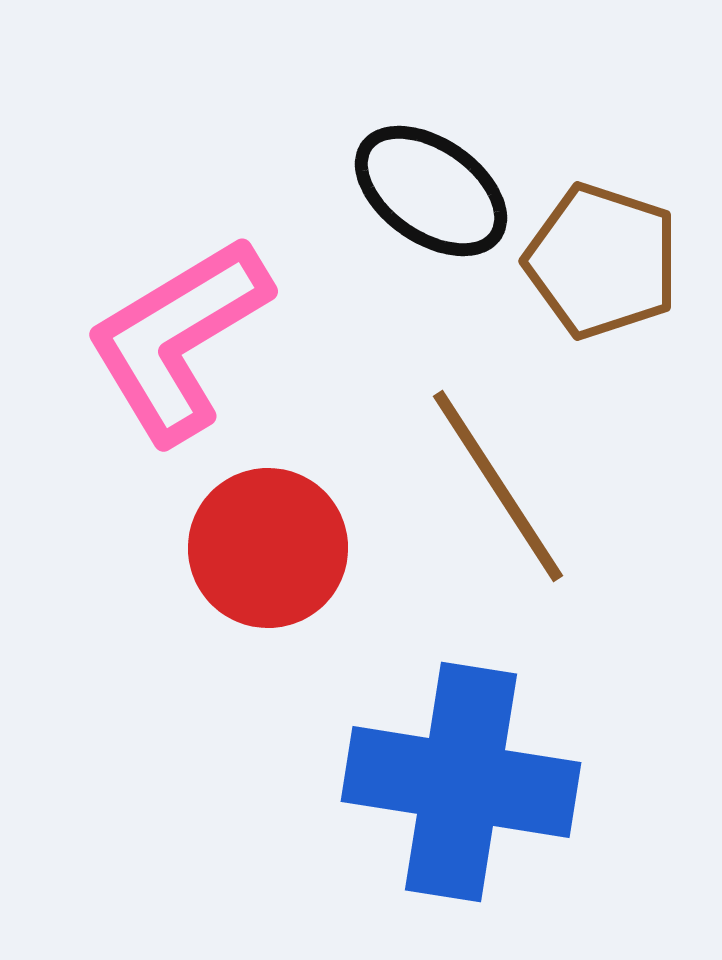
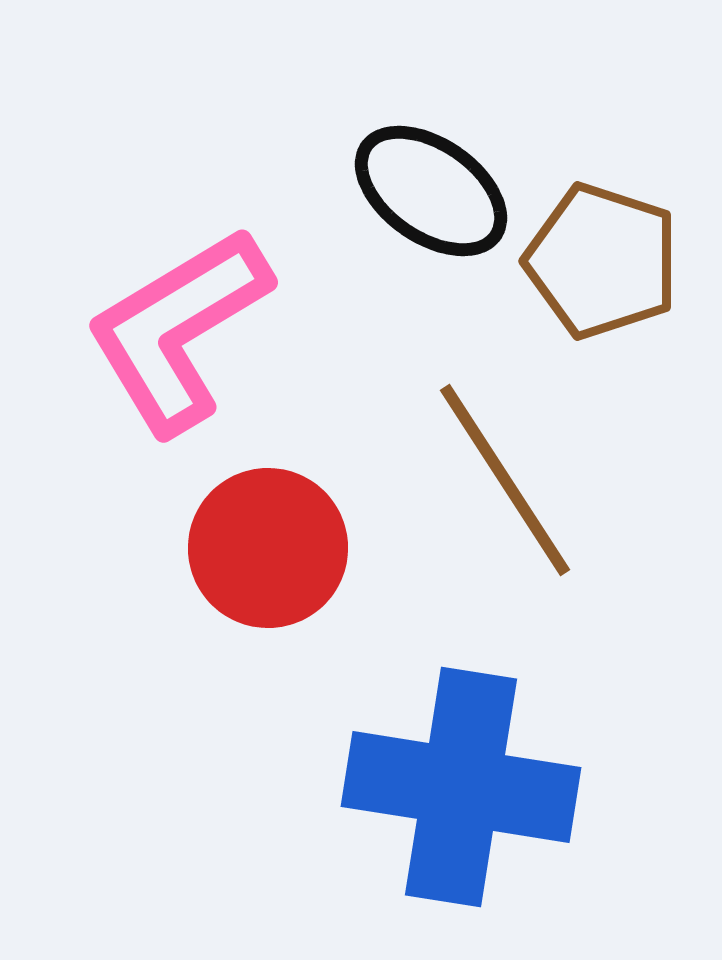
pink L-shape: moved 9 px up
brown line: moved 7 px right, 6 px up
blue cross: moved 5 px down
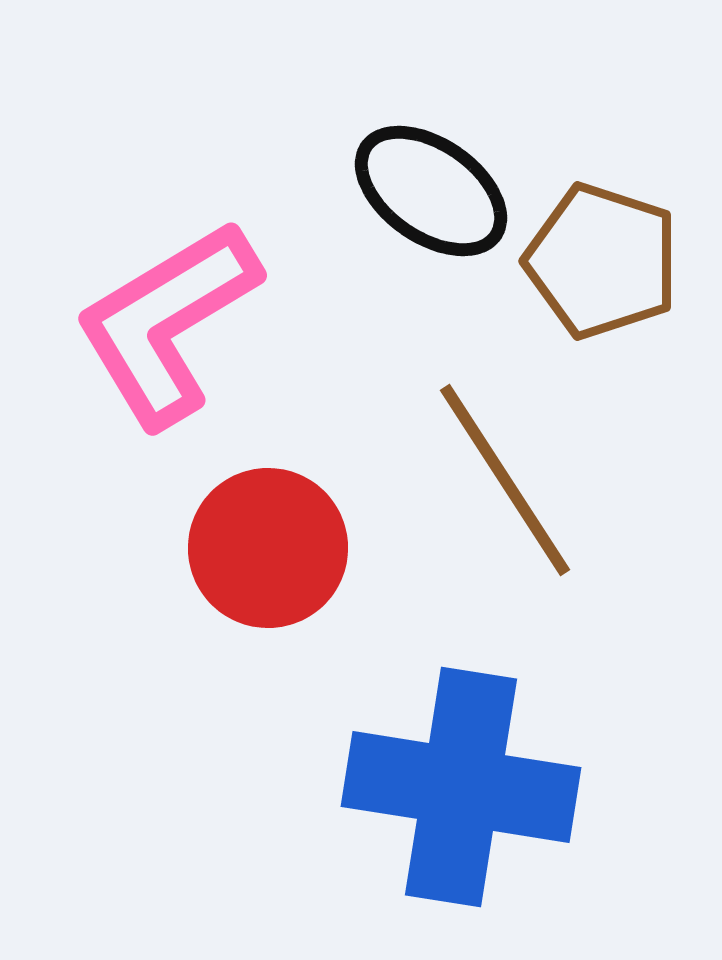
pink L-shape: moved 11 px left, 7 px up
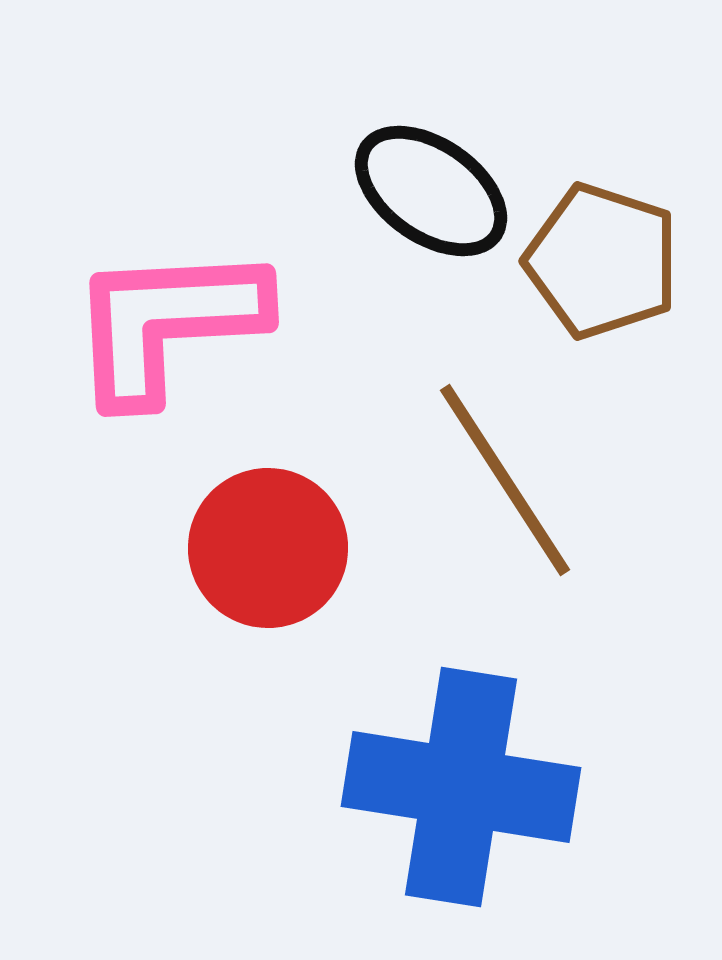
pink L-shape: rotated 28 degrees clockwise
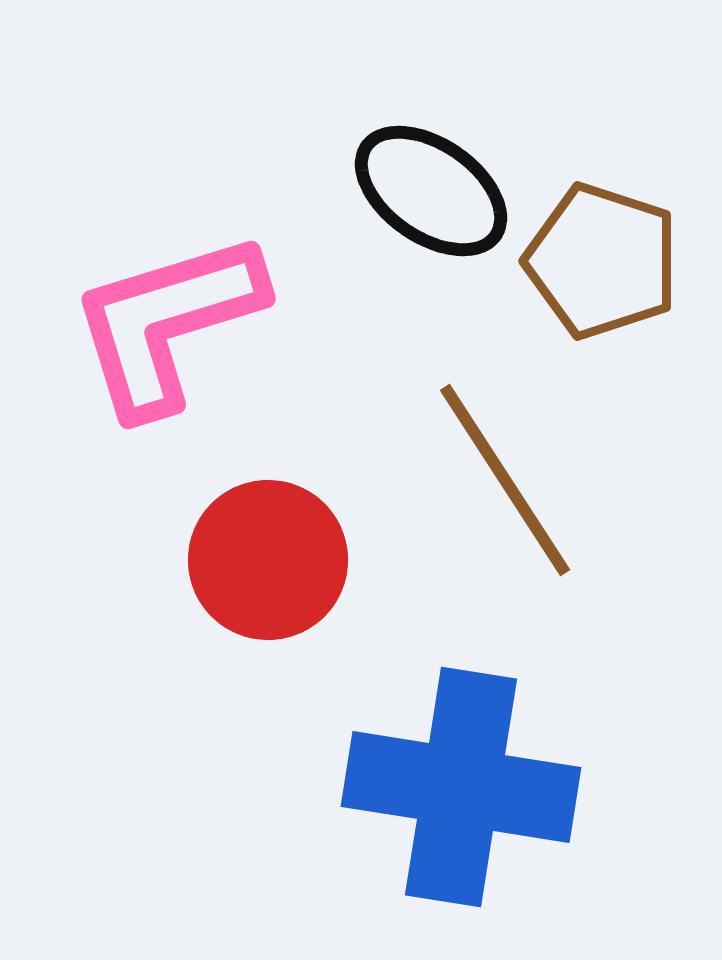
pink L-shape: rotated 14 degrees counterclockwise
red circle: moved 12 px down
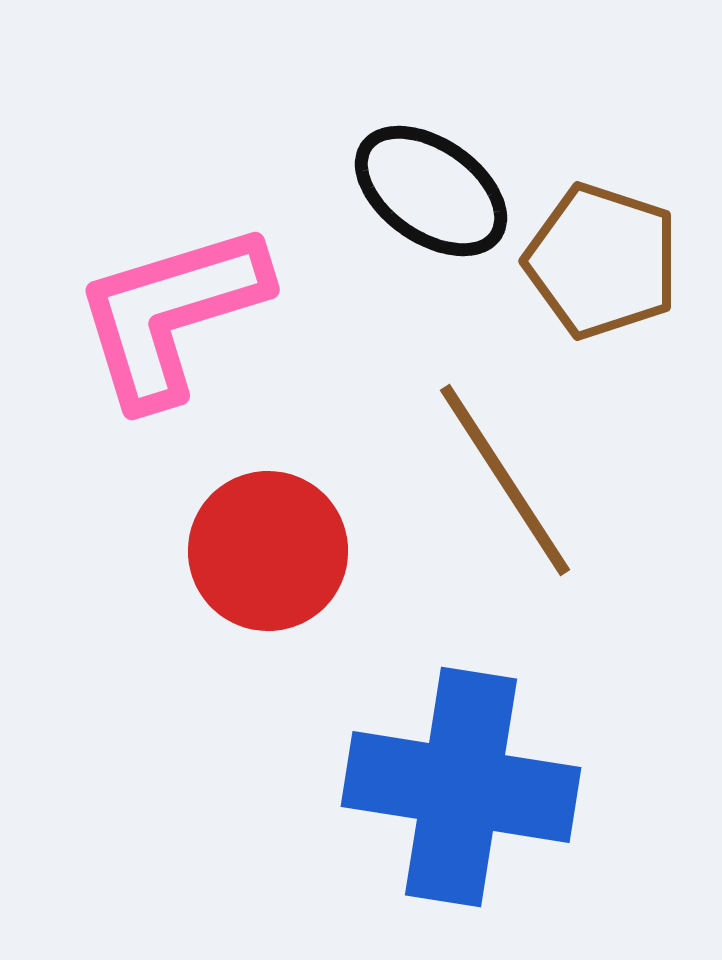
pink L-shape: moved 4 px right, 9 px up
red circle: moved 9 px up
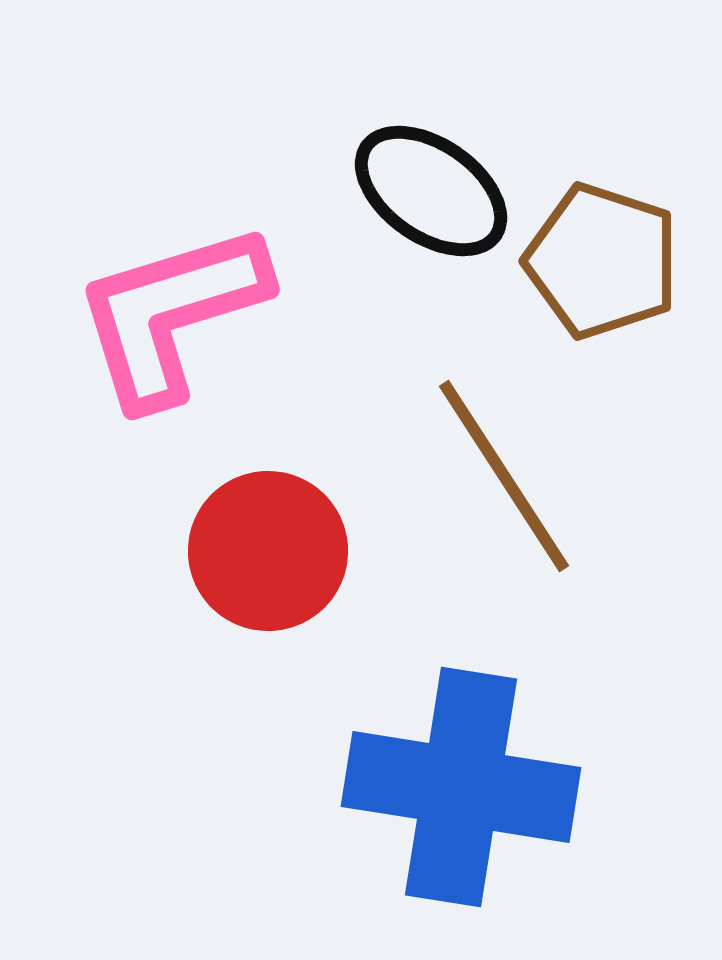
brown line: moved 1 px left, 4 px up
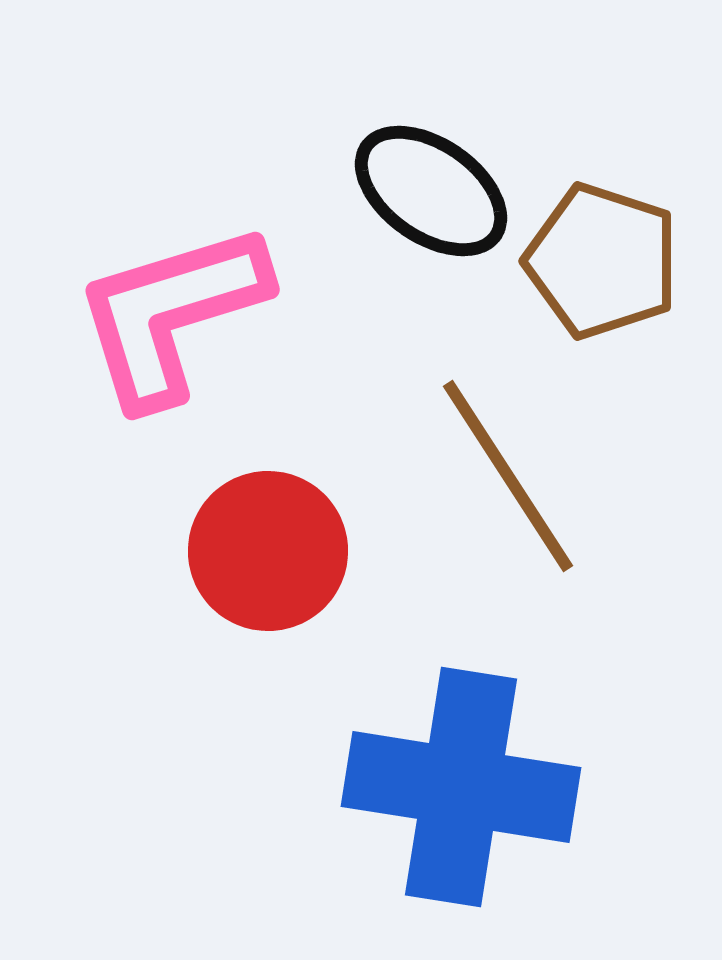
brown line: moved 4 px right
